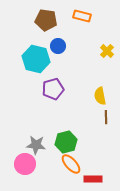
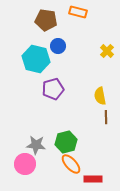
orange rectangle: moved 4 px left, 4 px up
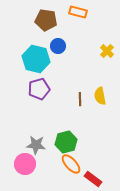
purple pentagon: moved 14 px left
brown line: moved 26 px left, 18 px up
red rectangle: rotated 36 degrees clockwise
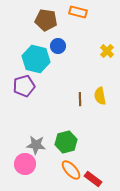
purple pentagon: moved 15 px left, 3 px up
orange ellipse: moved 6 px down
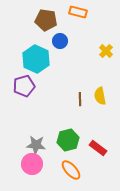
blue circle: moved 2 px right, 5 px up
yellow cross: moved 1 px left
cyan hexagon: rotated 12 degrees clockwise
green hexagon: moved 2 px right, 2 px up
pink circle: moved 7 px right
red rectangle: moved 5 px right, 31 px up
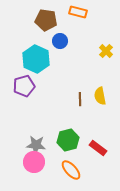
pink circle: moved 2 px right, 2 px up
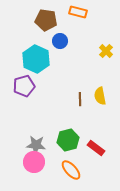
red rectangle: moved 2 px left
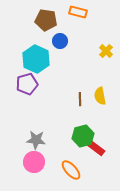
purple pentagon: moved 3 px right, 2 px up
green hexagon: moved 15 px right, 4 px up
gray star: moved 5 px up
